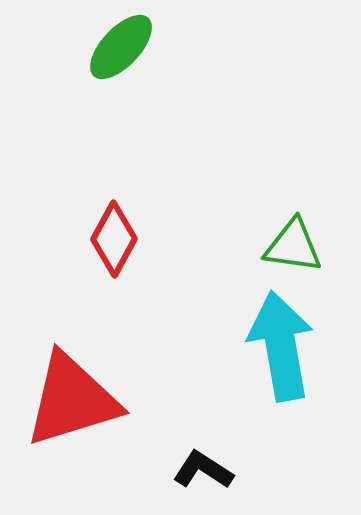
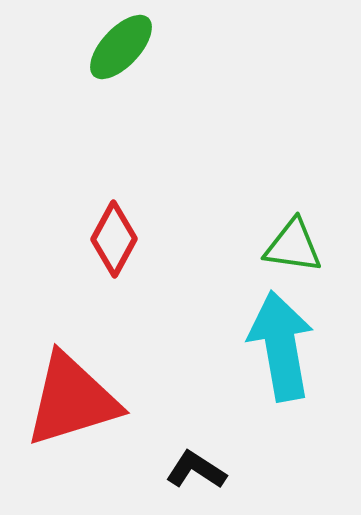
black L-shape: moved 7 px left
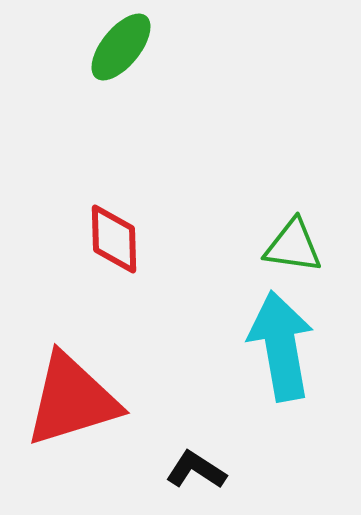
green ellipse: rotated 4 degrees counterclockwise
red diamond: rotated 30 degrees counterclockwise
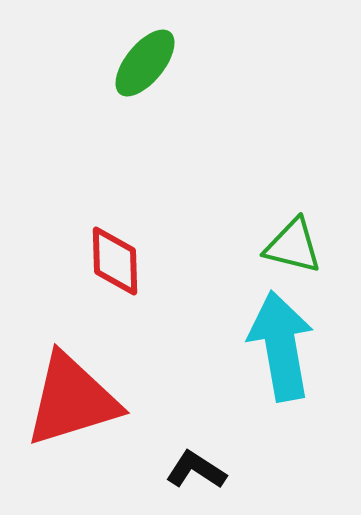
green ellipse: moved 24 px right, 16 px down
red diamond: moved 1 px right, 22 px down
green triangle: rotated 6 degrees clockwise
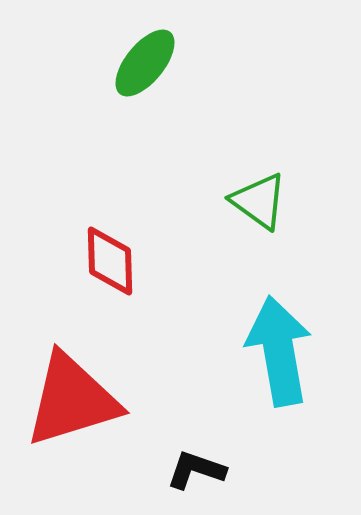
green triangle: moved 34 px left, 45 px up; rotated 22 degrees clockwise
red diamond: moved 5 px left
cyan arrow: moved 2 px left, 5 px down
black L-shape: rotated 14 degrees counterclockwise
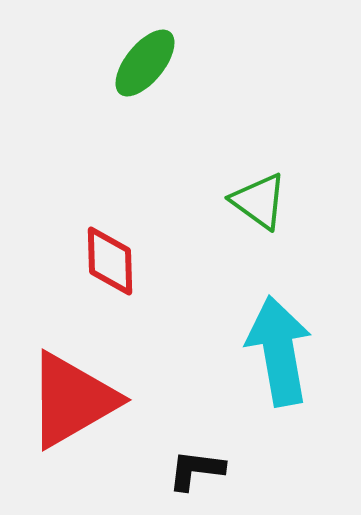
red triangle: rotated 13 degrees counterclockwise
black L-shape: rotated 12 degrees counterclockwise
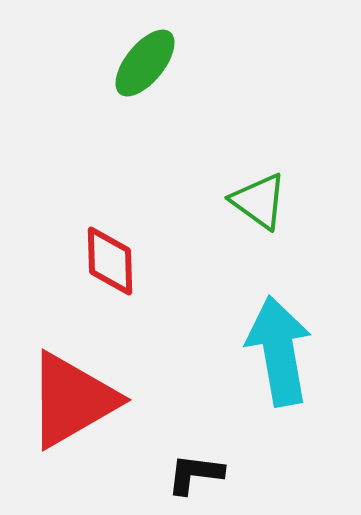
black L-shape: moved 1 px left, 4 px down
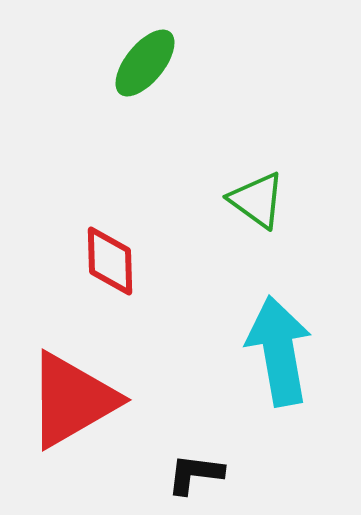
green triangle: moved 2 px left, 1 px up
